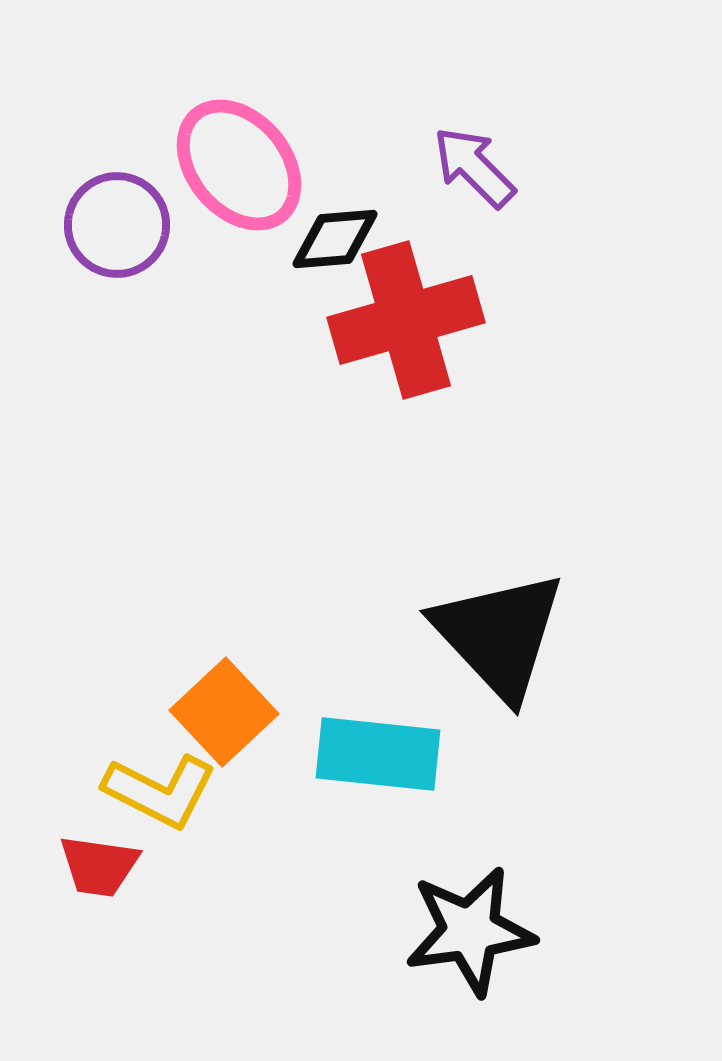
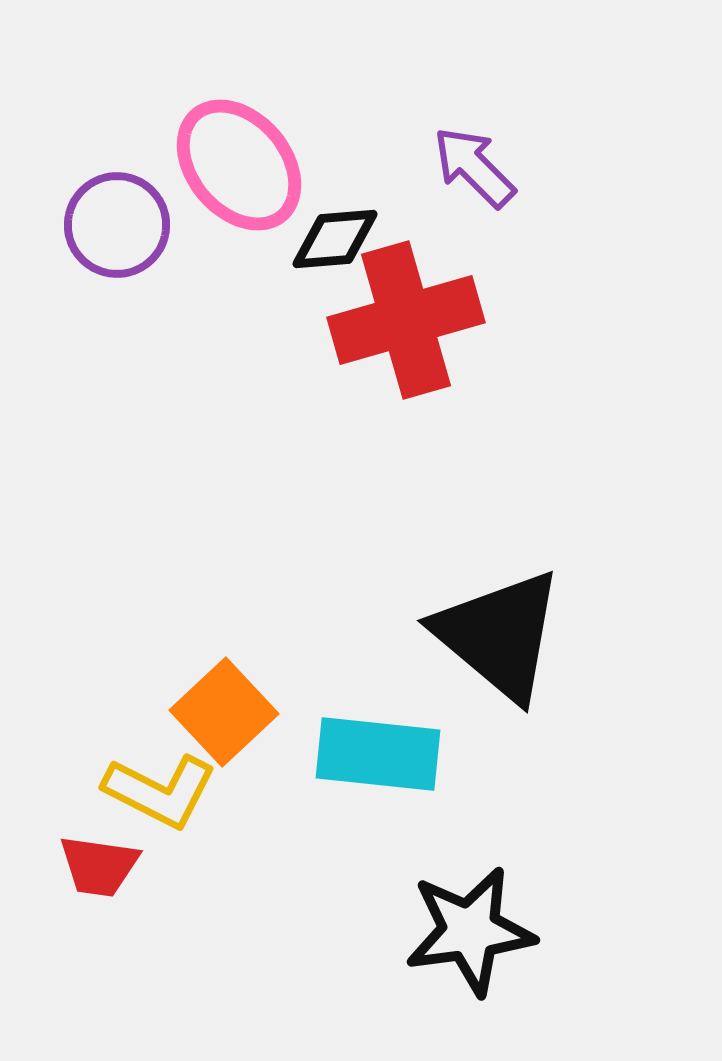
black triangle: rotated 7 degrees counterclockwise
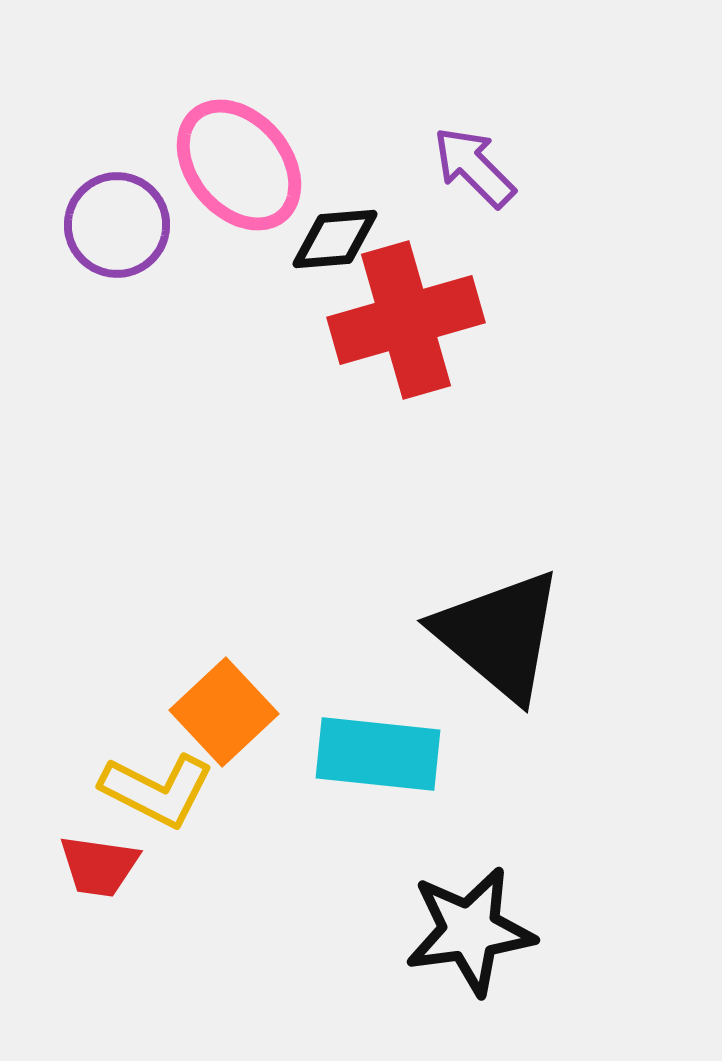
yellow L-shape: moved 3 px left, 1 px up
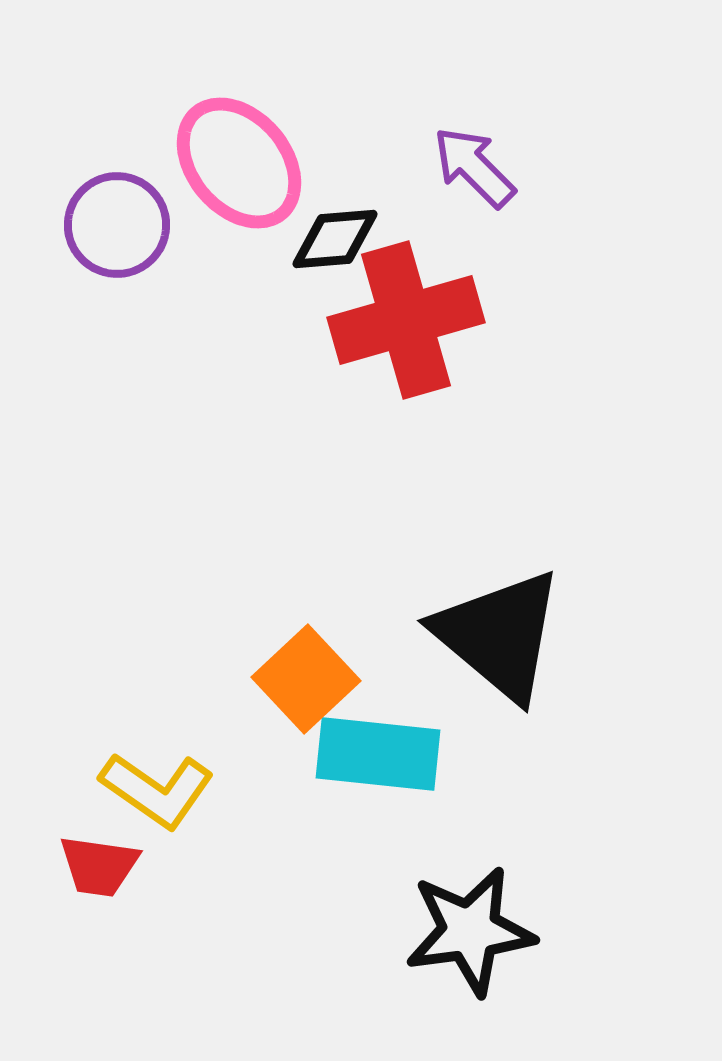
pink ellipse: moved 2 px up
orange square: moved 82 px right, 33 px up
yellow L-shape: rotated 8 degrees clockwise
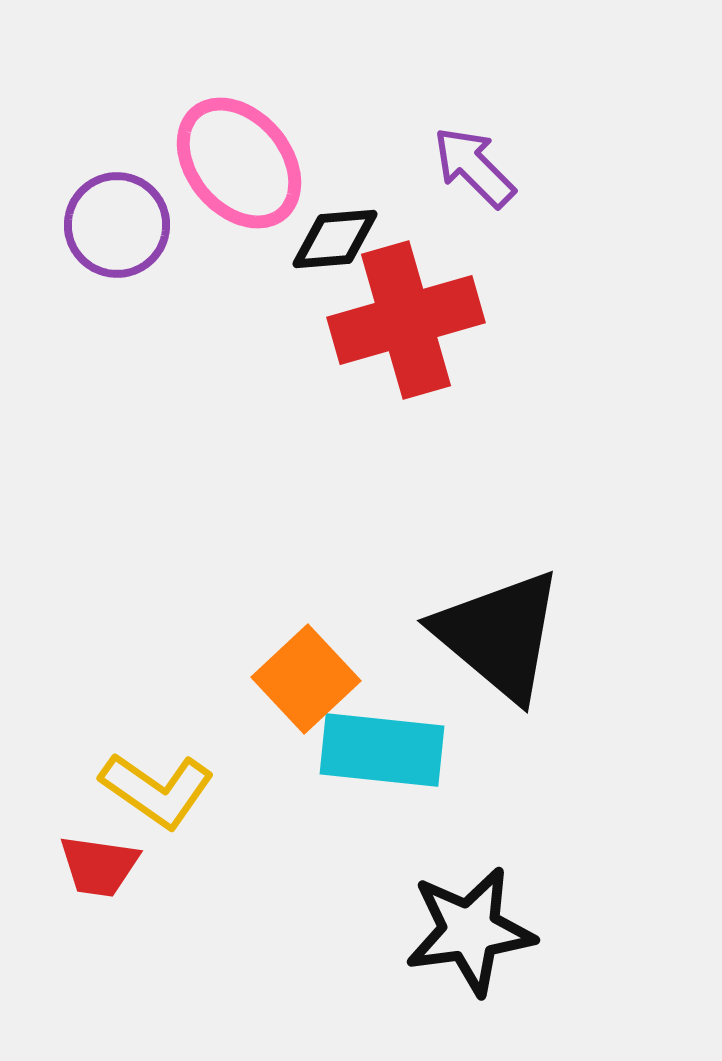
cyan rectangle: moved 4 px right, 4 px up
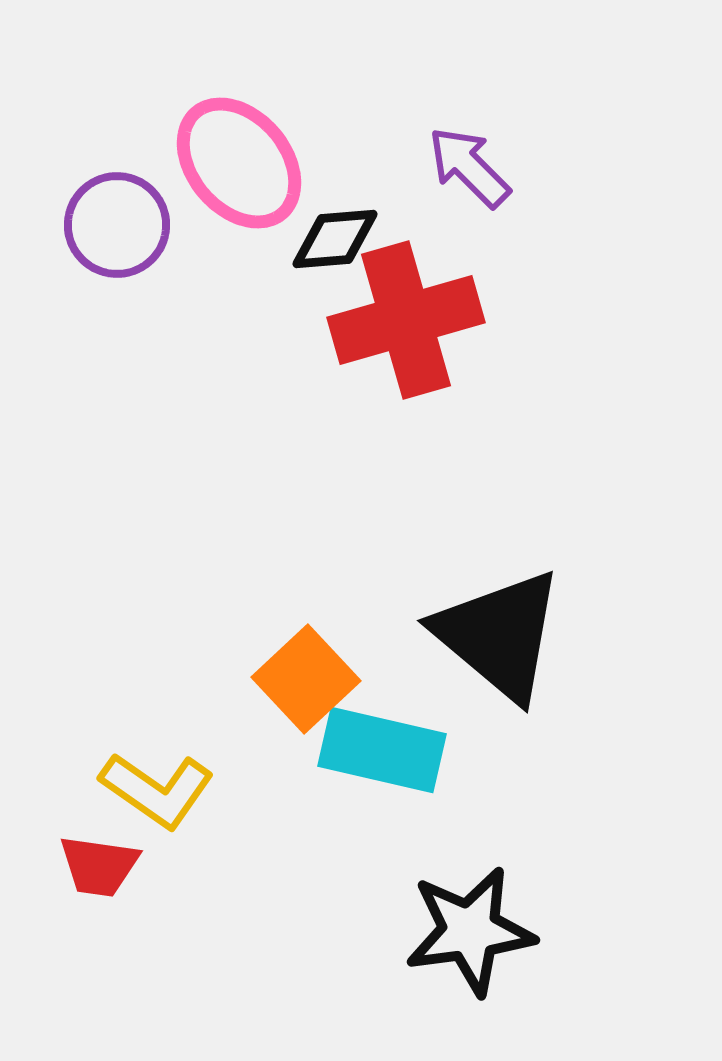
purple arrow: moved 5 px left
cyan rectangle: rotated 7 degrees clockwise
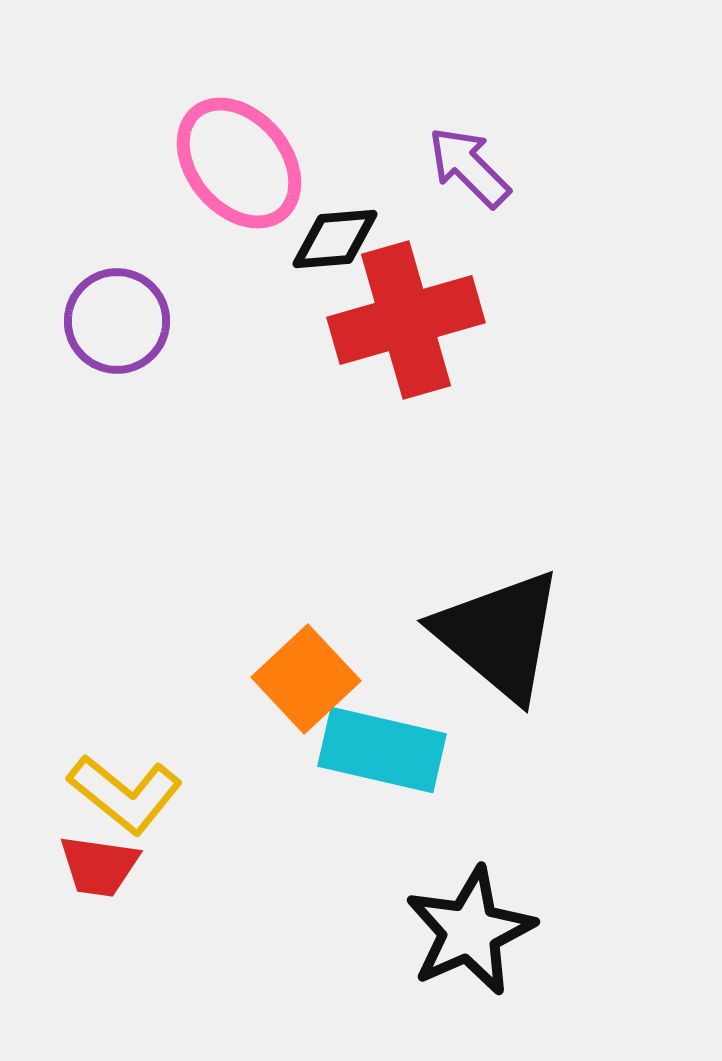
purple circle: moved 96 px down
yellow L-shape: moved 32 px left, 4 px down; rotated 4 degrees clockwise
black star: rotated 16 degrees counterclockwise
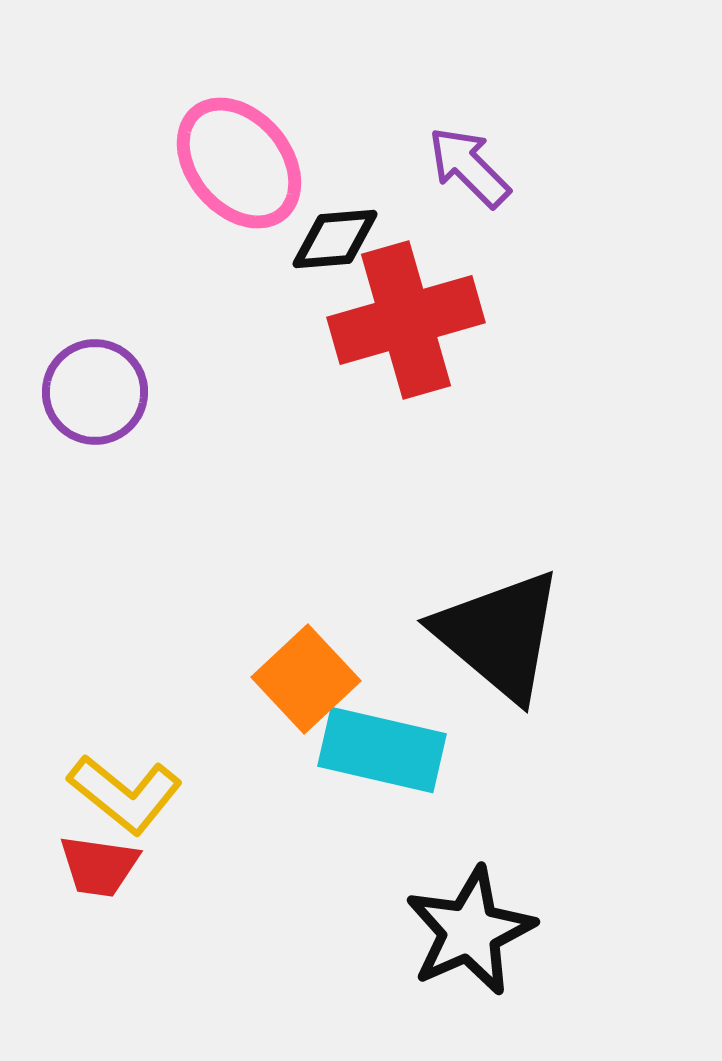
purple circle: moved 22 px left, 71 px down
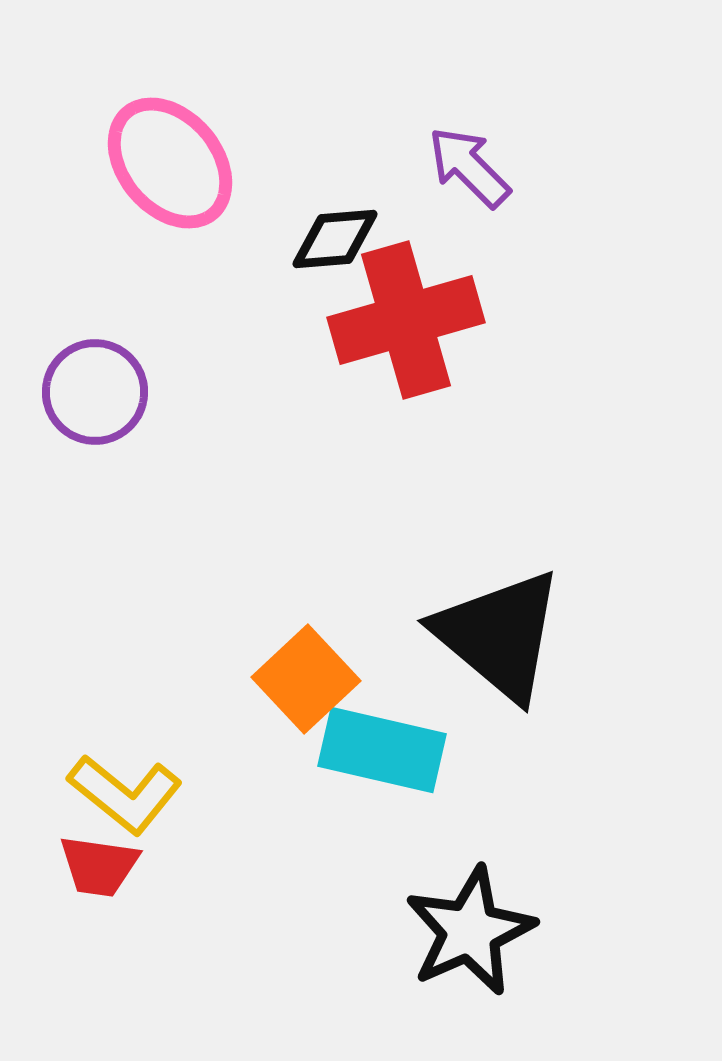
pink ellipse: moved 69 px left
